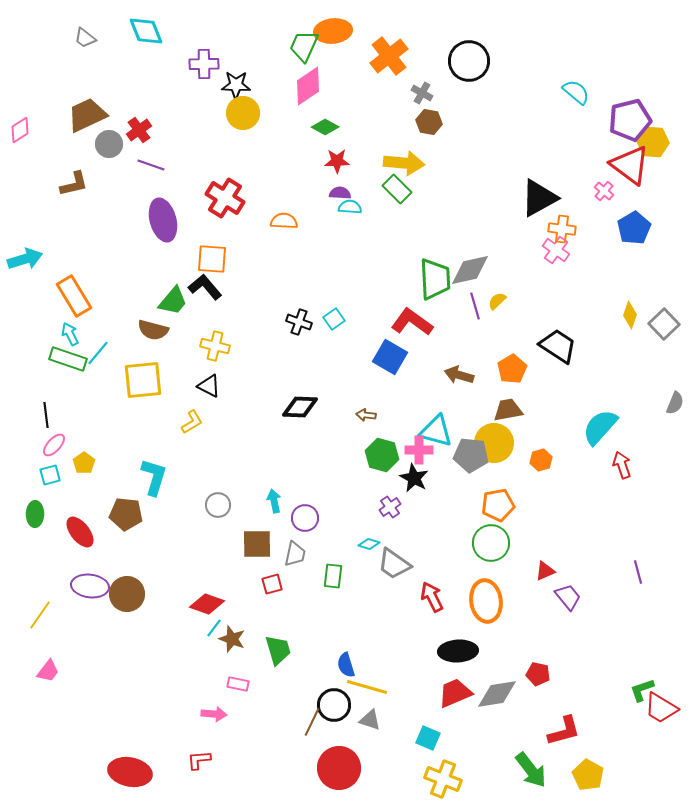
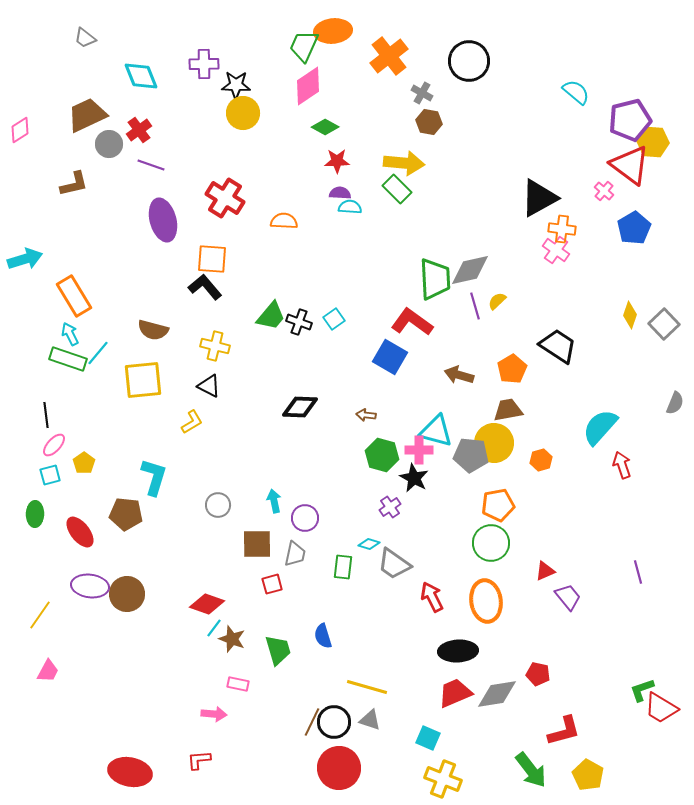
cyan diamond at (146, 31): moved 5 px left, 45 px down
green trapezoid at (173, 301): moved 98 px right, 15 px down
green rectangle at (333, 576): moved 10 px right, 9 px up
blue semicircle at (346, 665): moved 23 px left, 29 px up
pink trapezoid at (48, 671): rotated 10 degrees counterclockwise
black circle at (334, 705): moved 17 px down
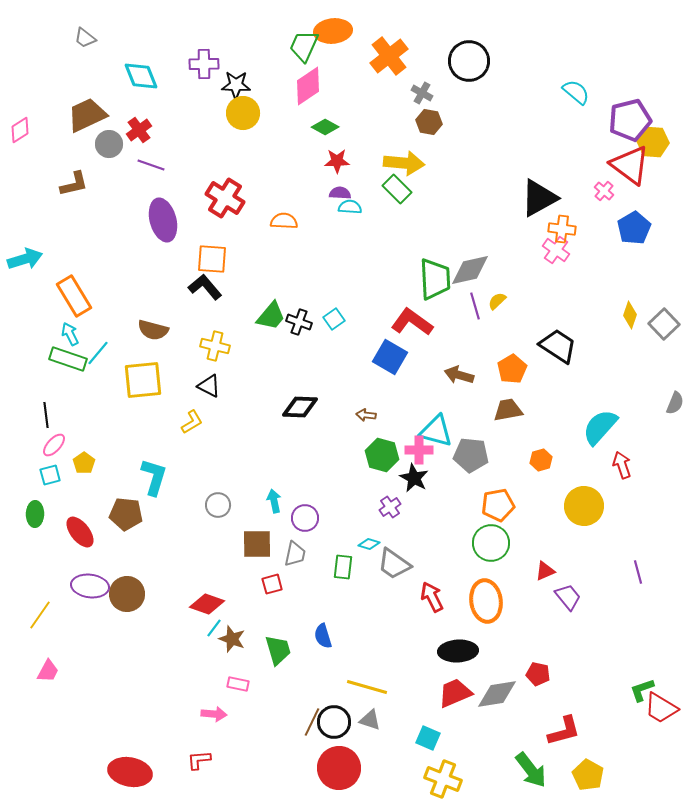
yellow circle at (494, 443): moved 90 px right, 63 px down
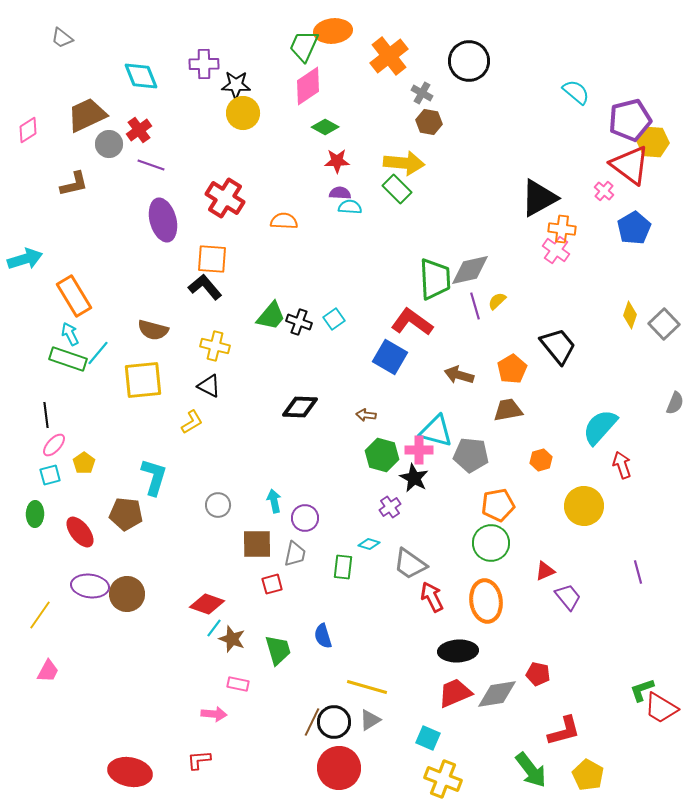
gray trapezoid at (85, 38): moved 23 px left
pink diamond at (20, 130): moved 8 px right
black trapezoid at (558, 346): rotated 18 degrees clockwise
gray trapezoid at (394, 564): moved 16 px right
gray triangle at (370, 720): rotated 50 degrees counterclockwise
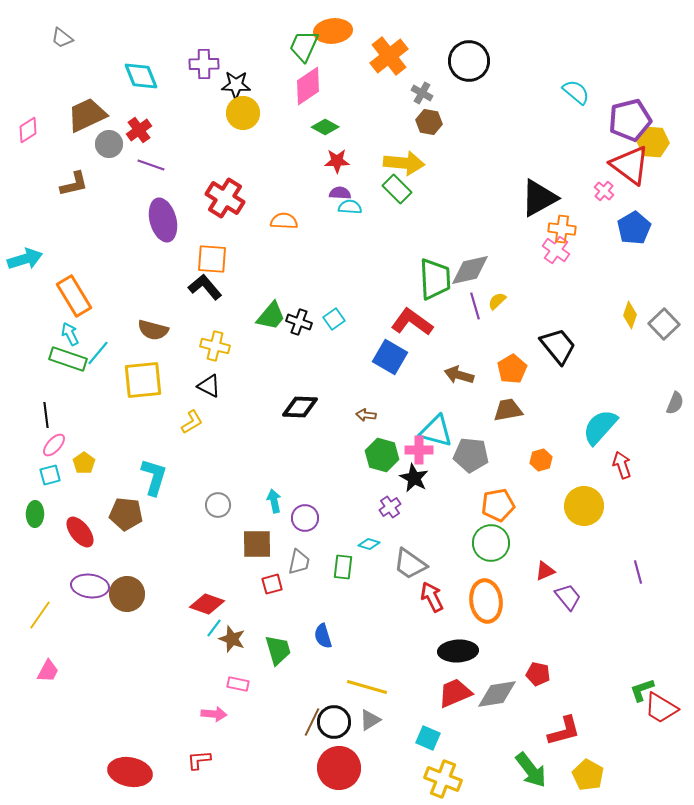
gray trapezoid at (295, 554): moved 4 px right, 8 px down
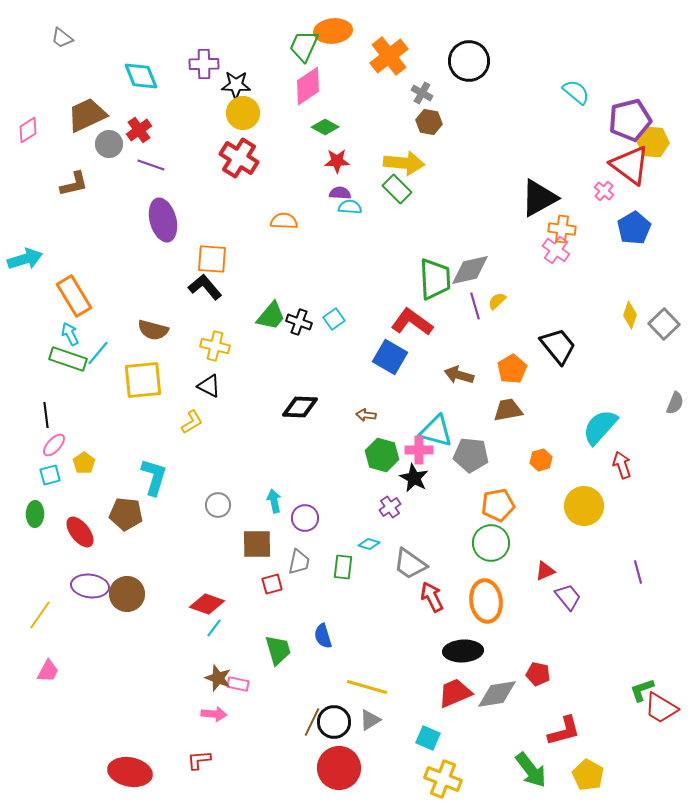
red cross at (225, 198): moved 14 px right, 40 px up
brown star at (232, 639): moved 14 px left, 39 px down
black ellipse at (458, 651): moved 5 px right
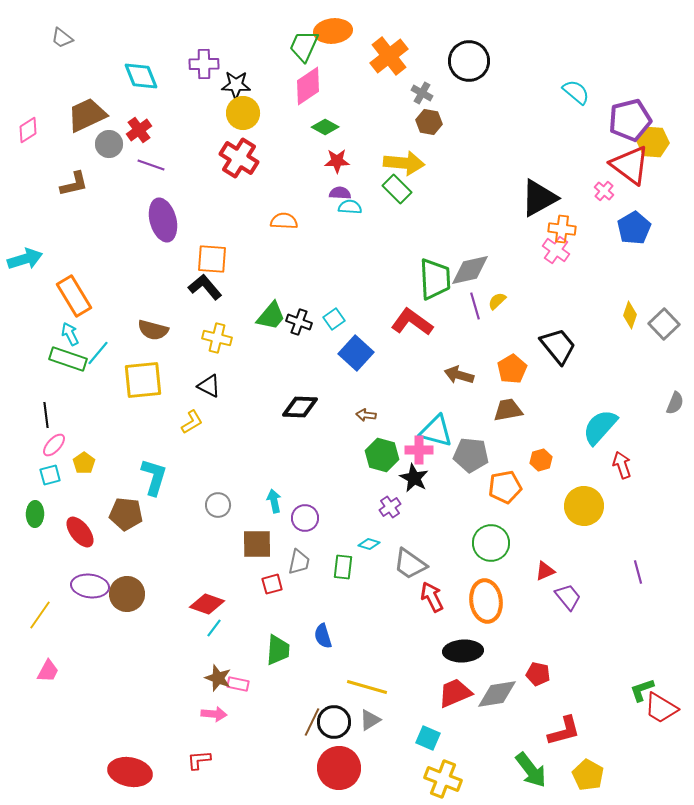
yellow cross at (215, 346): moved 2 px right, 8 px up
blue square at (390, 357): moved 34 px left, 4 px up; rotated 12 degrees clockwise
orange pentagon at (498, 505): moved 7 px right, 18 px up
green trapezoid at (278, 650): rotated 20 degrees clockwise
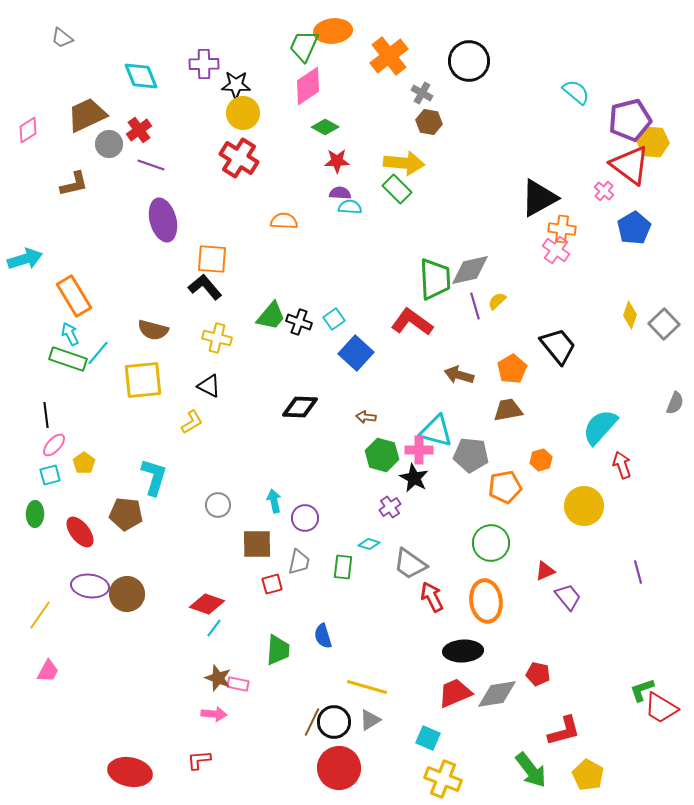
brown arrow at (366, 415): moved 2 px down
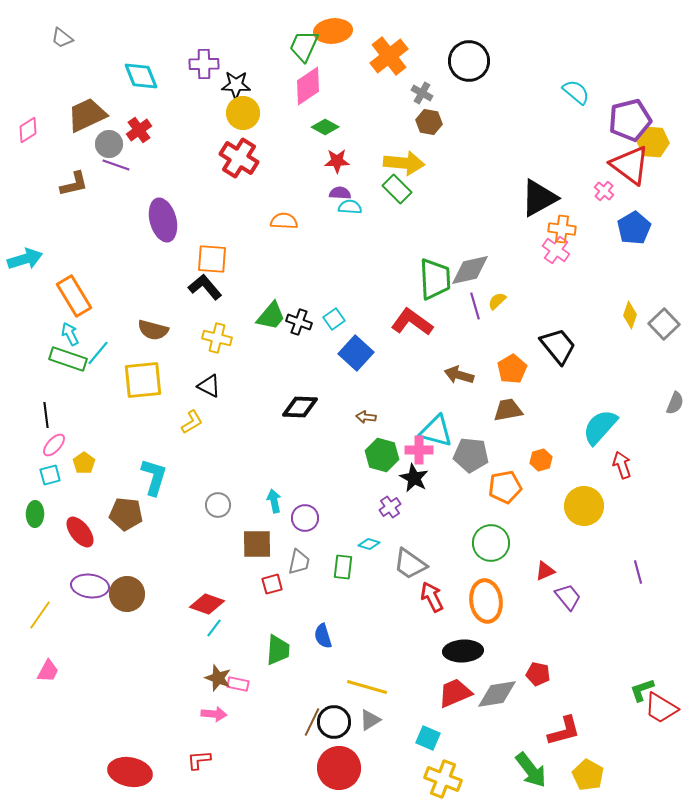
purple line at (151, 165): moved 35 px left
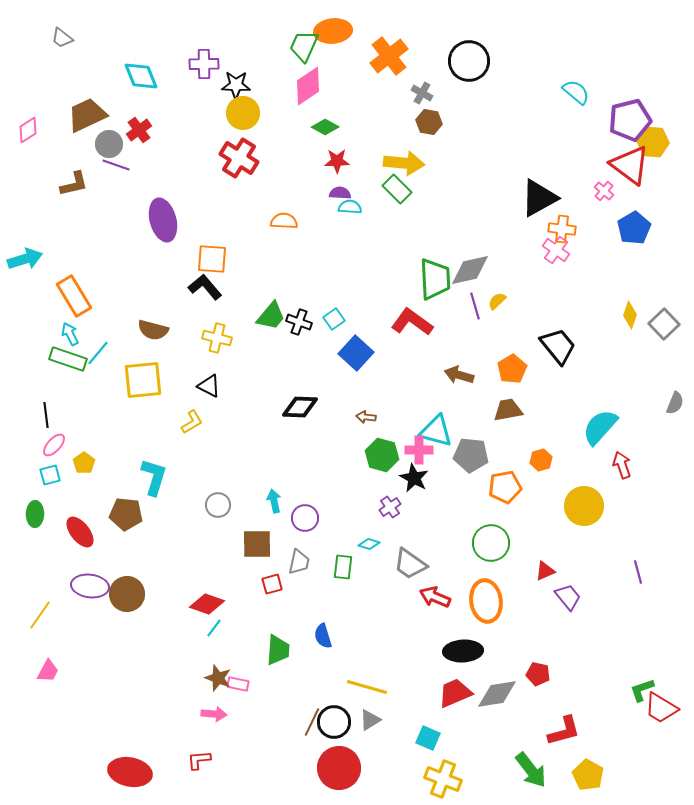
red arrow at (432, 597): moved 3 px right; rotated 40 degrees counterclockwise
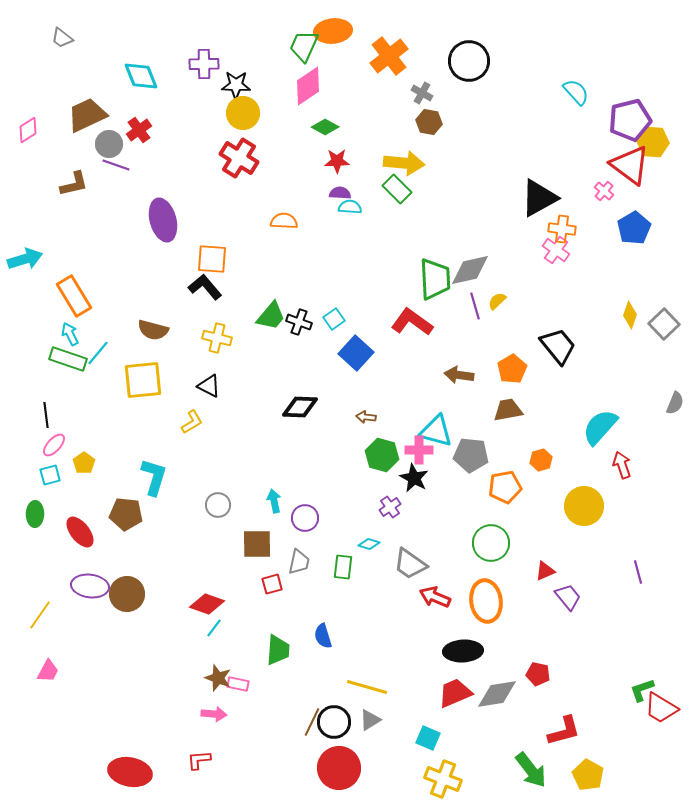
cyan semicircle at (576, 92): rotated 8 degrees clockwise
brown arrow at (459, 375): rotated 8 degrees counterclockwise
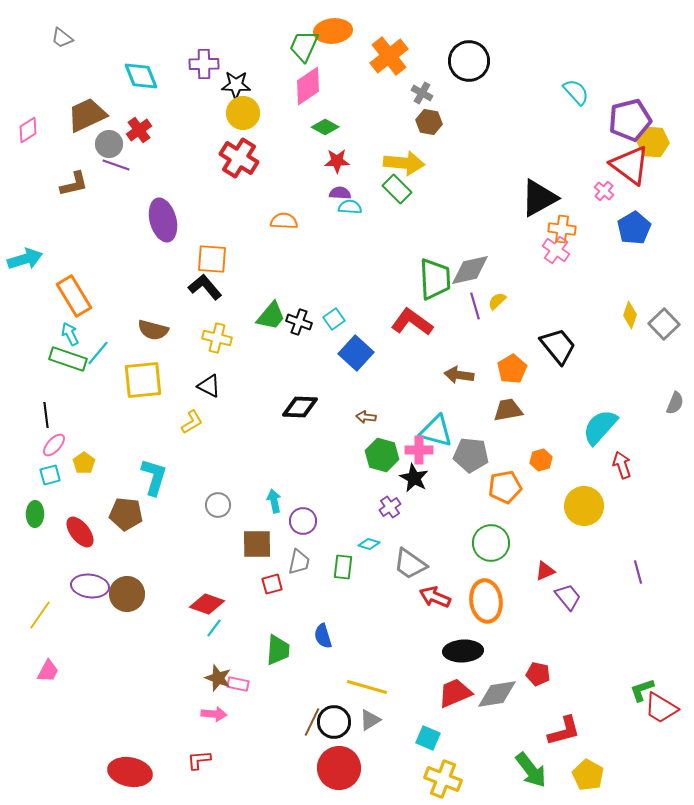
purple circle at (305, 518): moved 2 px left, 3 px down
